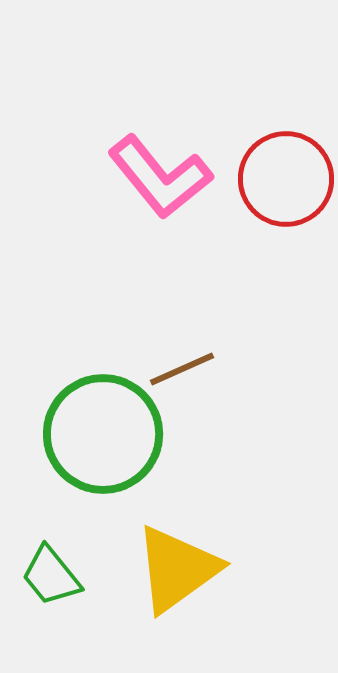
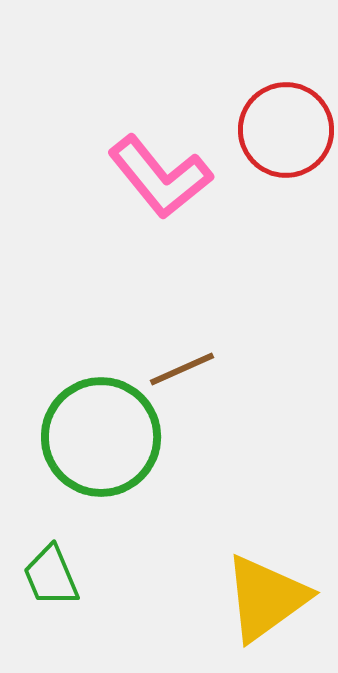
red circle: moved 49 px up
green circle: moved 2 px left, 3 px down
yellow triangle: moved 89 px right, 29 px down
green trapezoid: rotated 16 degrees clockwise
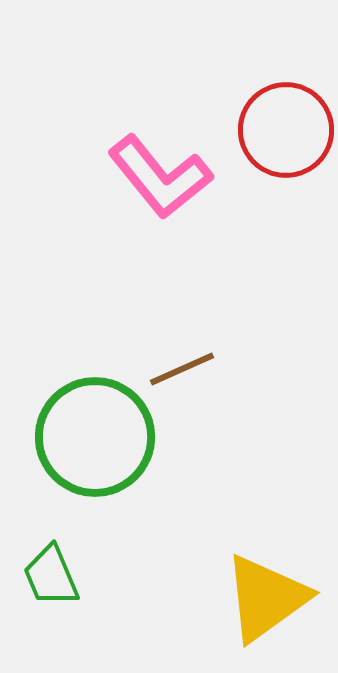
green circle: moved 6 px left
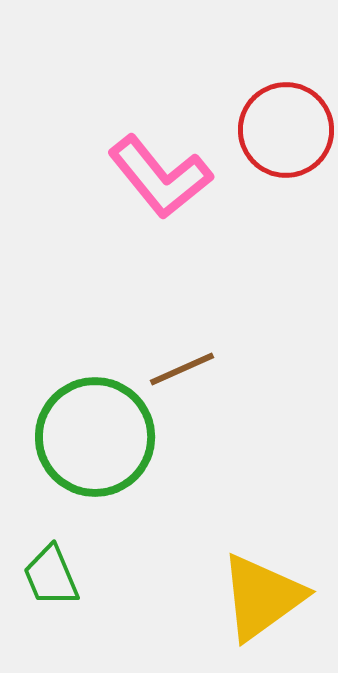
yellow triangle: moved 4 px left, 1 px up
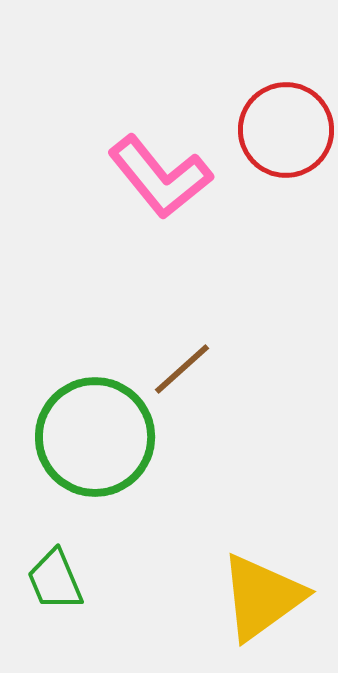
brown line: rotated 18 degrees counterclockwise
green trapezoid: moved 4 px right, 4 px down
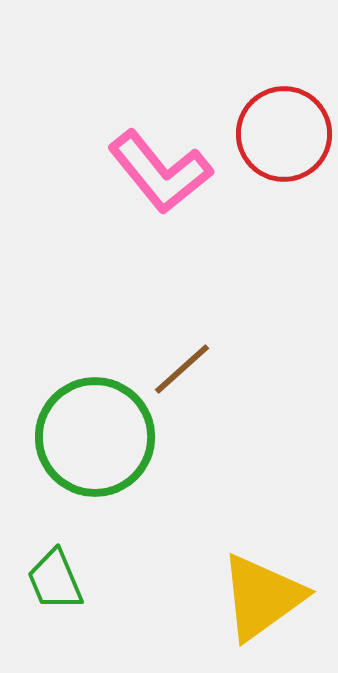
red circle: moved 2 px left, 4 px down
pink L-shape: moved 5 px up
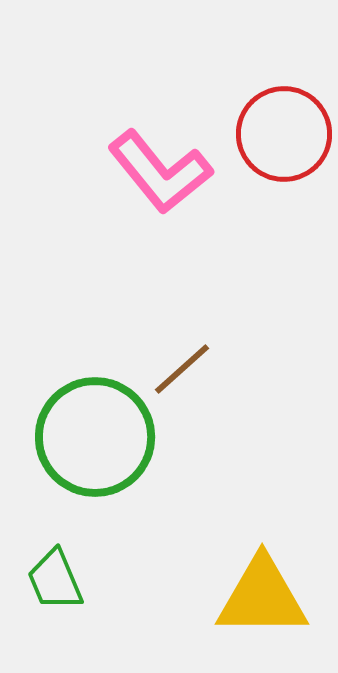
yellow triangle: rotated 36 degrees clockwise
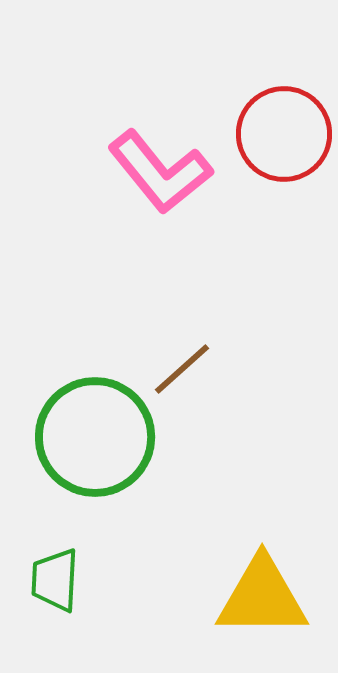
green trapezoid: rotated 26 degrees clockwise
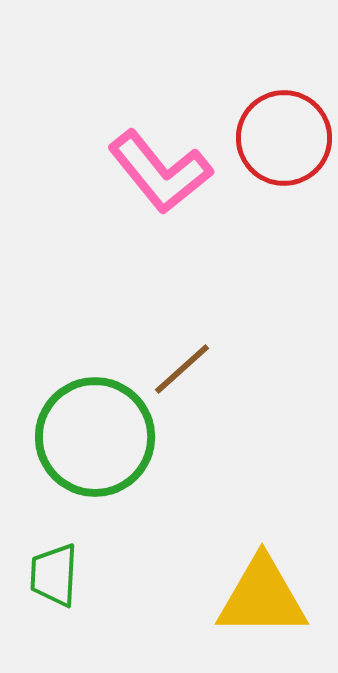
red circle: moved 4 px down
green trapezoid: moved 1 px left, 5 px up
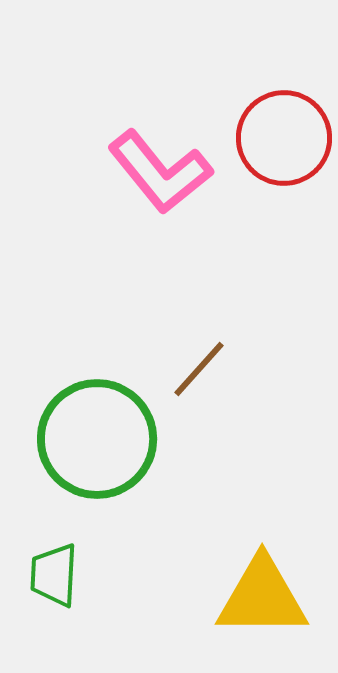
brown line: moved 17 px right; rotated 6 degrees counterclockwise
green circle: moved 2 px right, 2 px down
